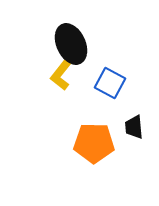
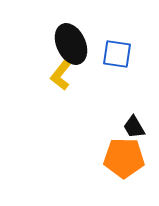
blue square: moved 7 px right, 29 px up; rotated 20 degrees counterclockwise
black trapezoid: rotated 25 degrees counterclockwise
orange pentagon: moved 30 px right, 15 px down
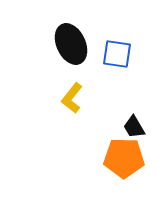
yellow L-shape: moved 11 px right, 23 px down
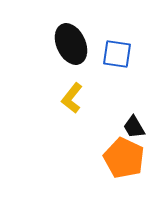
orange pentagon: rotated 24 degrees clockwise
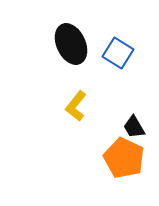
blue square: moved 1 px right, 1 px up; rotated 24 degrees clockwise
yellow L-shape: moved 4 px right, 8 px down
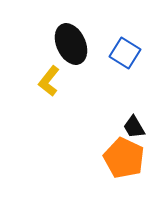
blue square: moved 7 px right
yellow L-shape: moved 27 px left, 25 px up
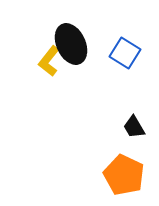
yellow L-shape: moved 20 px up
orange pentagon: moved 17 px down
